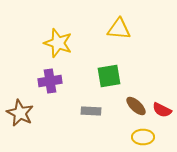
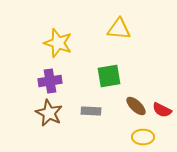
brown star: moved 29 px right
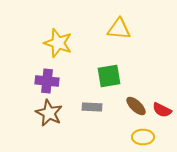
purple cross: moved 3 px left; rotated 15 degrees clockwise
gray rectangle: moved 1 px right, 4 px up
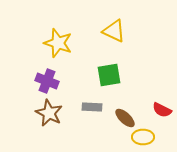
yellow triangle: moved 5 px left, 2 px down; rotated 20 degrees clockwise
green square: moved 1 px up
purple cross: rotated 15 degrees clockwise
brown ellipse: moved 11 px left, 12 px down
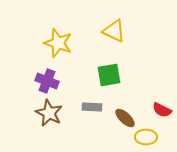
yellow ellipse: moved 3 px right
